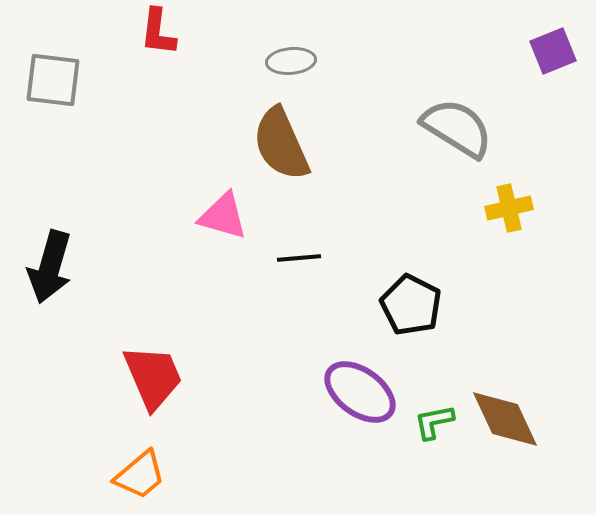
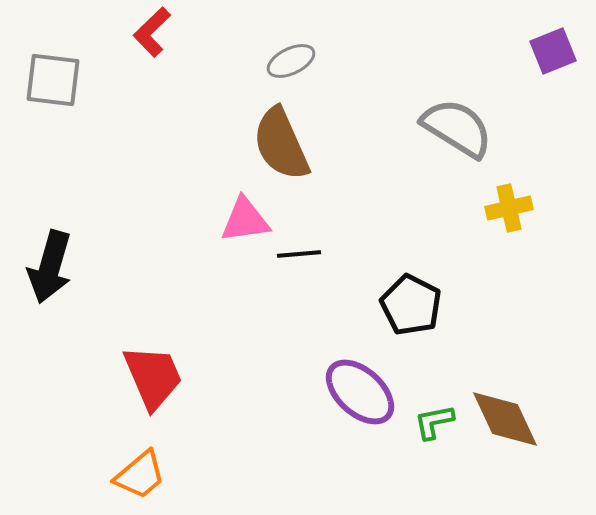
red L-shape: moved 6 px left; rotated 39 degrees clockwise
gray ellipse: rotated 21 degrees counterclockwise
pink triangle: moved 22 px right, 4 px down; rotated 24 degrees counterclockwise
black line: moved 4 px up
purple ellipse: rotated 6 degrees clockwise
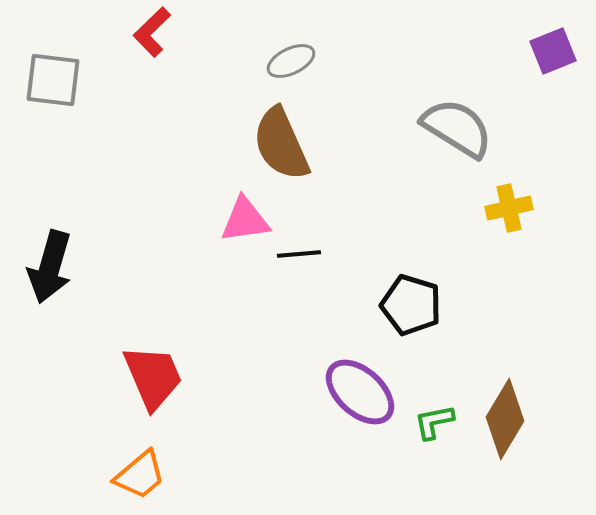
black pentagon: rotated 10 degrees counterclockwise
brown diamond: rotated 56 degrees clockwise
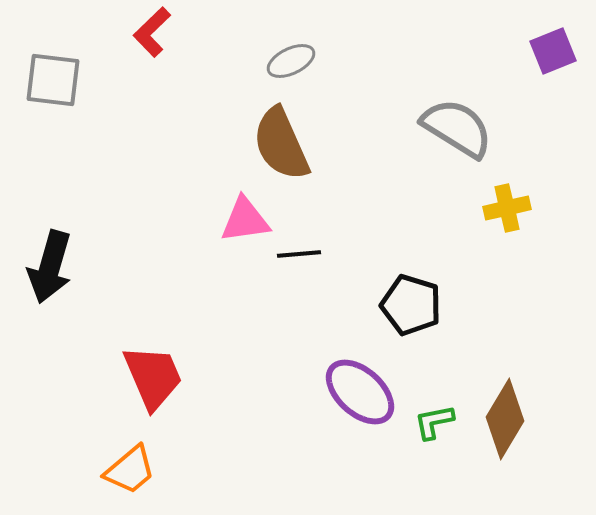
yellow cross: moved 2 px left
orange trapezoid: moved 10 px left, 5 px up
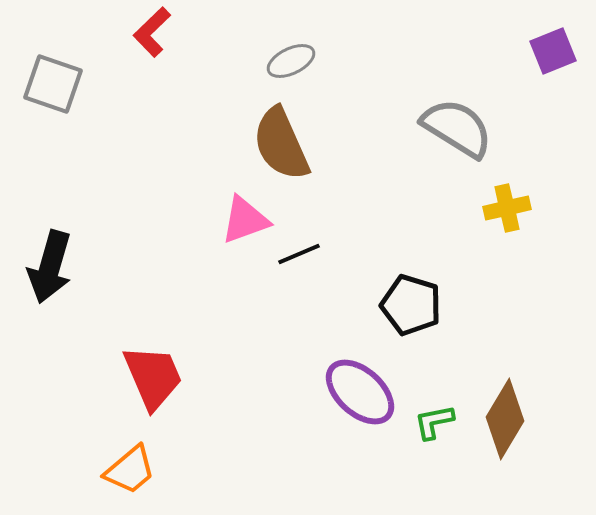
gray square: moved 4 px down; rotated 12 degrees clockwise
pink triangle: rotated 12 degrees counterclockwise
black line: rotated 18 degrees counterclockwise
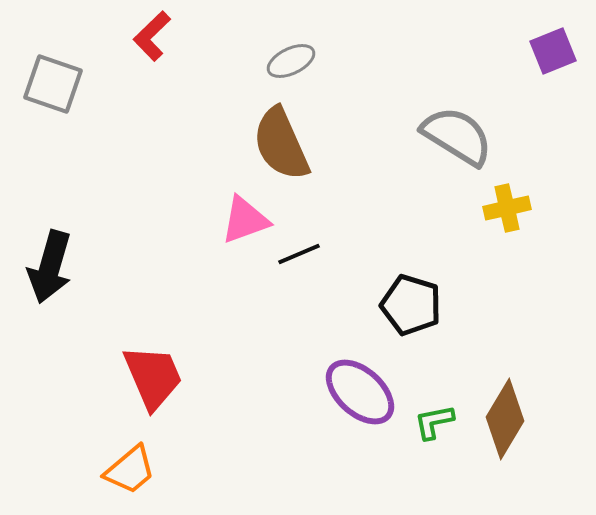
red L-shape: moved 4 px down
gray semicircle: moved 8 px down
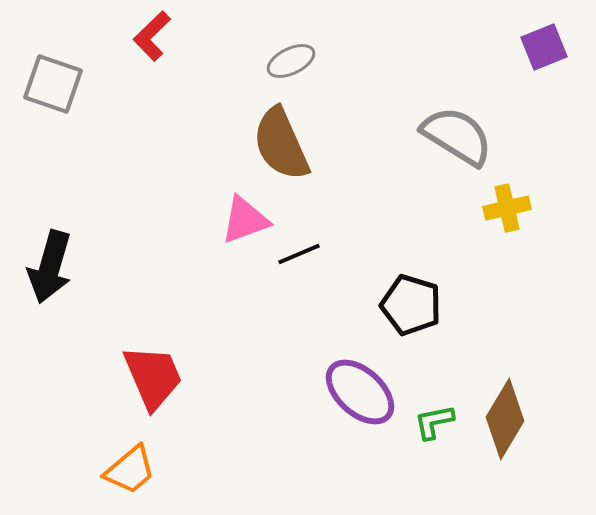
purple square: moved 9 px left, 4 px up
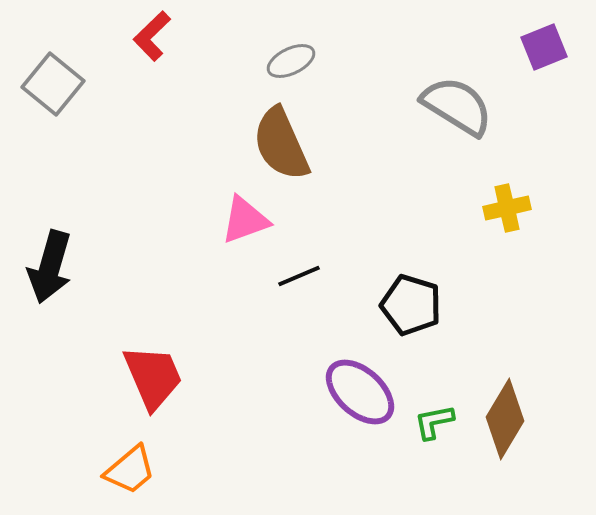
gray square: rotated 20 degrees clockwise
gray semicircle: moved 30 px up
black line: moved 22 px down
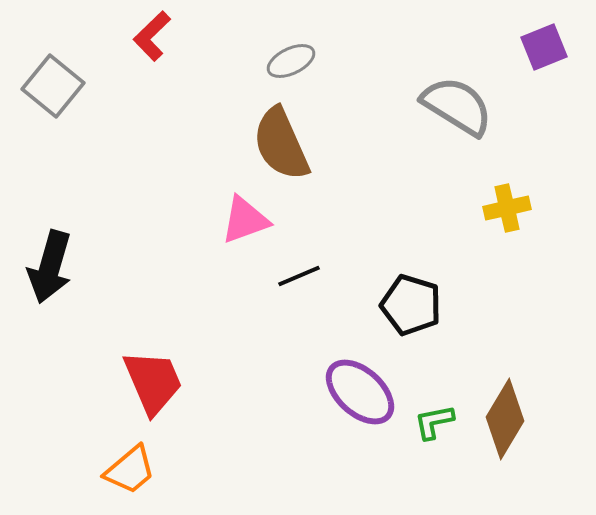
gray square: moved 2 px down
red trapezoid: moved 5 px down
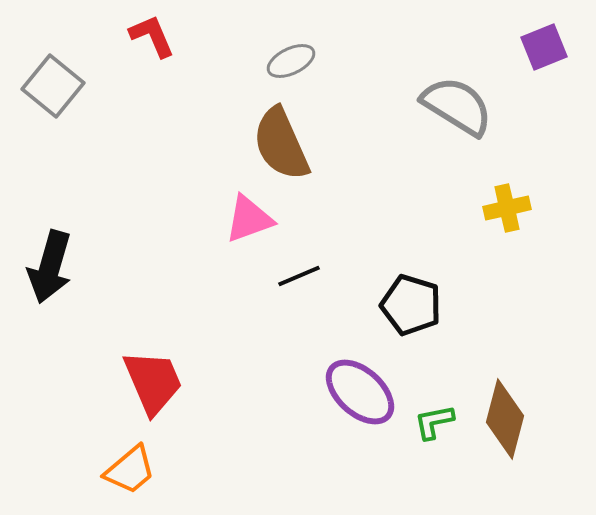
red L-shape: rotated 111 degrees clockwise
pink triangle: moved 4 px right, 1 px up
brown diamond: rotated 16 degrees counterclockwise
